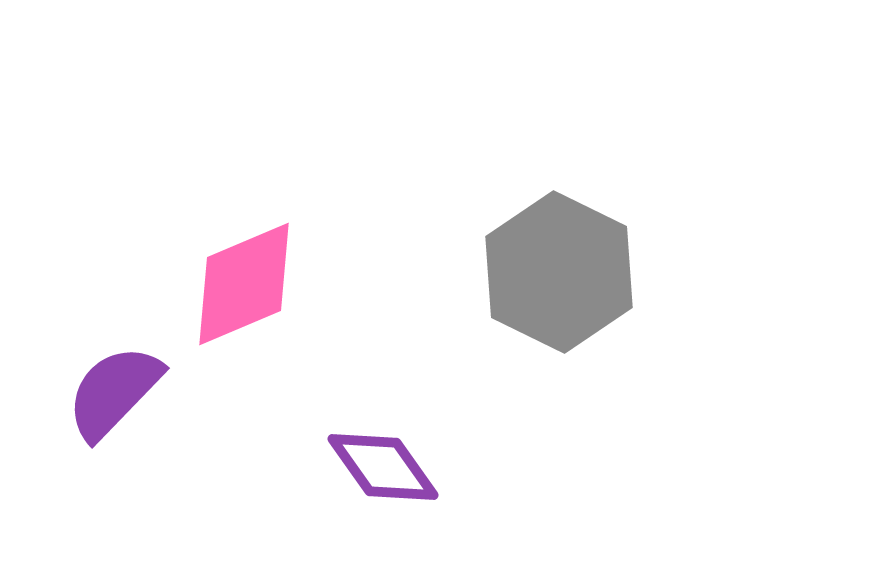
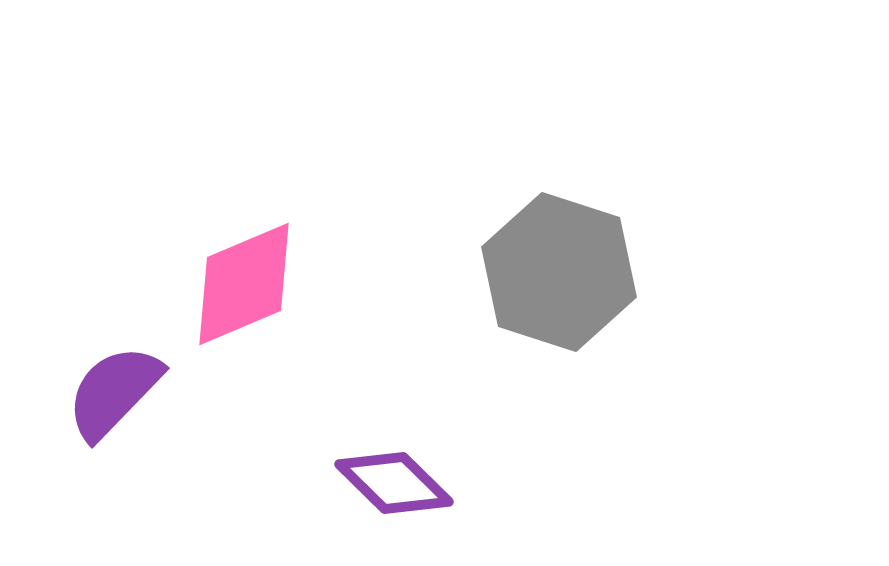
gray hexagon: rotated 8 degrees counterclockwise
purple diamond: moved 11 px right, 16 px down; rotated 10 degrees counterclockwise
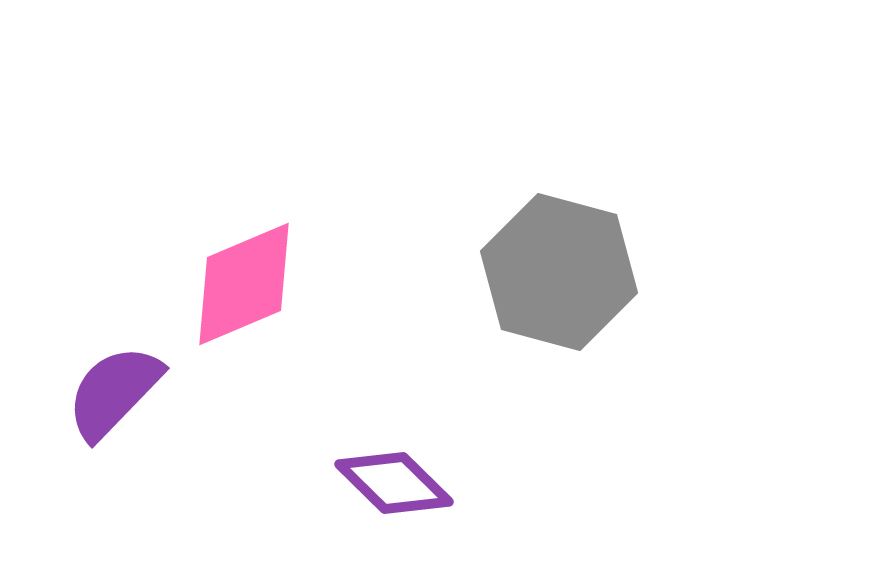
gray hexagon: rotated 3 degrees counterclockwise
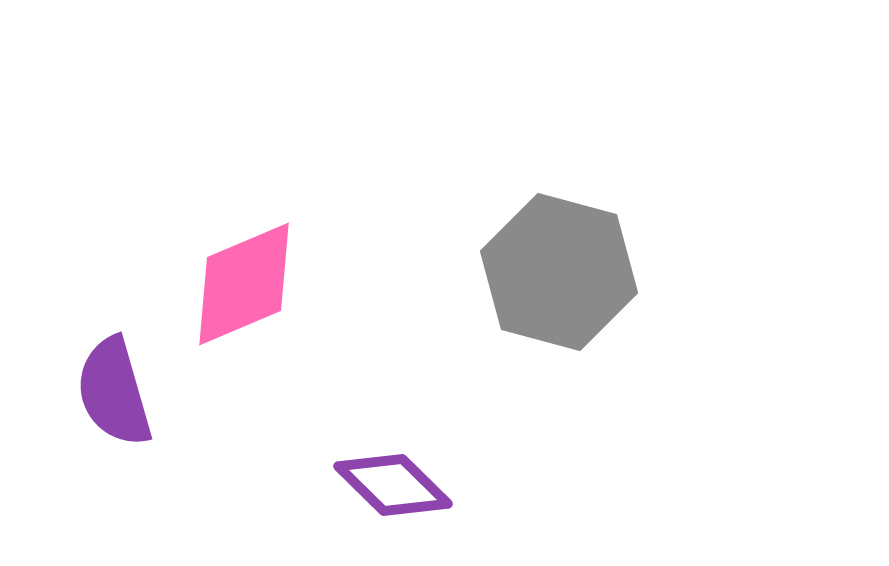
purple semicircle: rotated 60 degrees counterclockwise
purple diamond: moved 1 px left, 2 px down
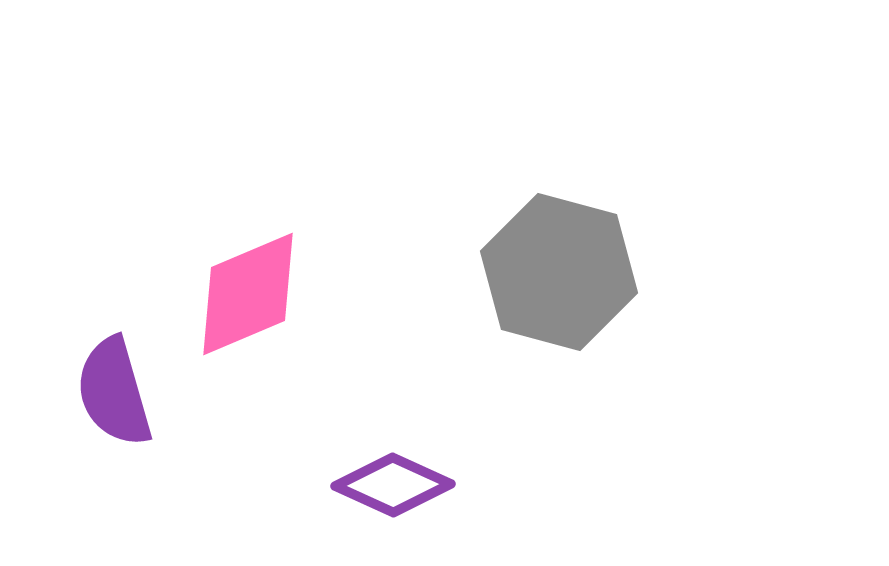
pink diamond: moved 4 px right, 10 px down
purple diamond: rotated 20 degrees counterclockwise
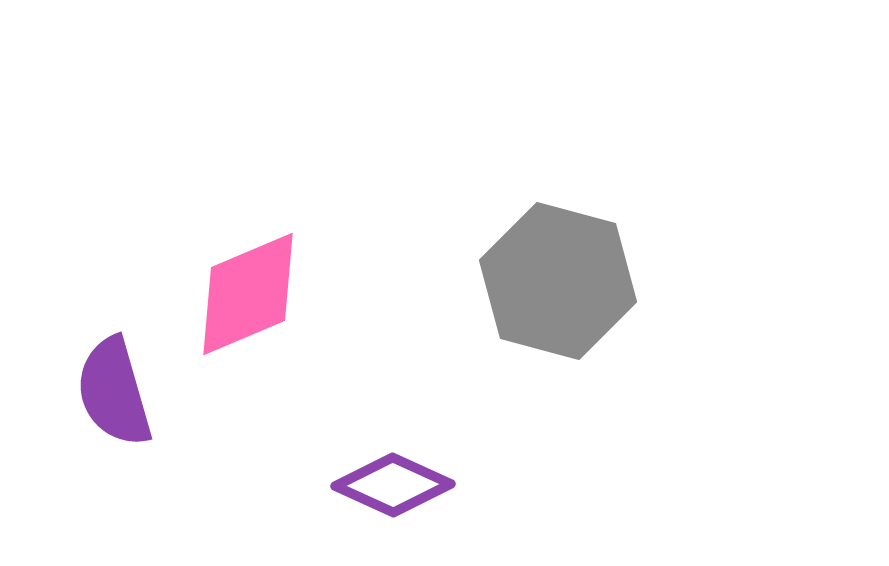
gray hexagon: moved 1 px left, 9 px down
